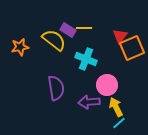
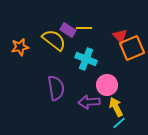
red triangle: rotated 21 degrees counterclockwise
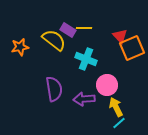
purple semicircle: moved 2 px left, 1 px down
purple arrow: moved 5 px left, 3 px up
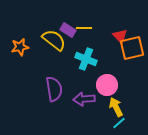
orange square: rotated 10 degrees clockwise
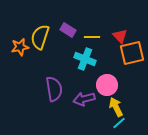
yellow line: moved 8 px right, 9 px down
yellow semicircle: moved 14 px left, 3 px up; rotated 110 degrees counterclockwise
orange square: moved 5 px down
cyan cross: moved 1 px left
purple arrow: rotated 10 degrees counterclockwise
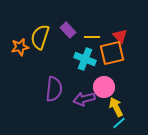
purple rectangle: rotated 14 degrees clockwise
orange square: moved 20 px left
pink circle: moved 3 px left, 2 px down
purple semicircle: rotated 15 degrees clockwise
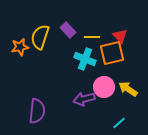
purple semicircle: moved 17 px left, 22 px down
yellow arrow: moved 12 px right, 18 px up; rotated 30 degrees counterclockwise
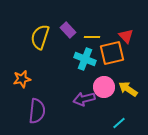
red triangle: moved 6 px right
orange star: moved 2 px right, 32 px down
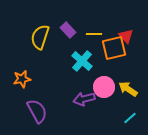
yellow line: moved 2 px right, 3 px up
orange square: moved 2 px right, 5 px up
cyan cross: moved 3 px left, 2 px down; rotated 20 degrees clockwise
purple semicircle: rotated 35 degrees counterclockwise
cyan line: moved 11 px right, 5 px up
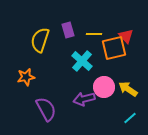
purple rectangle: rotated 28 degrees clockwise
yellow semicircle: moved 3 px down
orange star: moved 4 px right, 2 px up
purple semicircle: moved 9 px right, 2 px up
